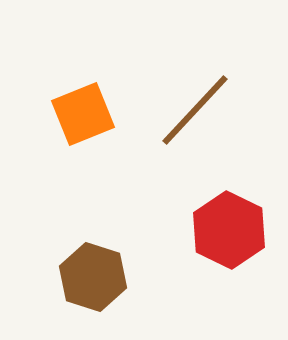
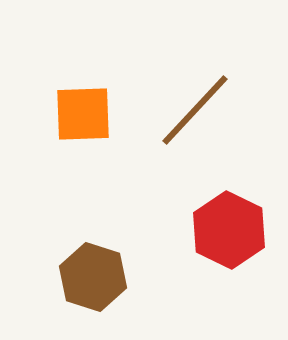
orange square: rotated 20 degrees clockwise
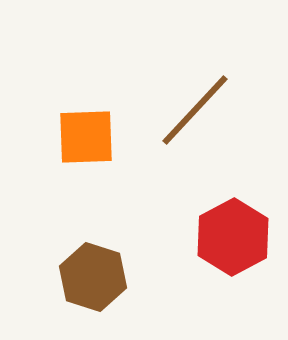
orange square: moved 3 px right, 23 px down
red hexagon: moved 4 px right, 7 px down; rotated 6 degrees clockwise
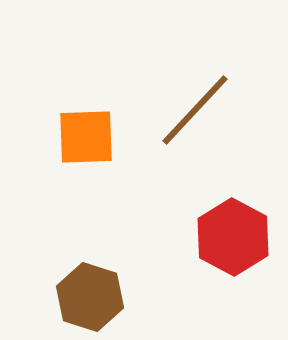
red hexagon: rotated 4 degrees counterclockwise
brown hexagon: moved 3 px left, 20 px down
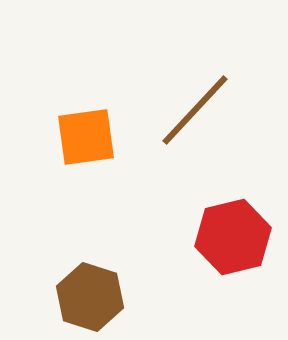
orange square: rotated 6 degrees counterclockwise
red hexagon: rotated 18 degrees clockwise
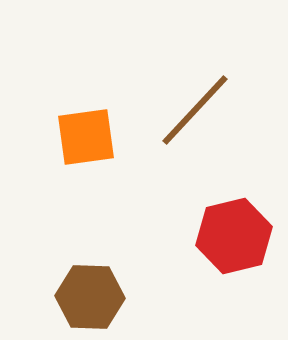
red hexagon: moved 1 px right, 1 px up
brown hexagon: rotated 16 degrees counterclockwise
